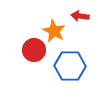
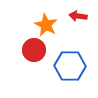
red arrow: moved 2 px left
orange star: moved 8 px left, 6 px up
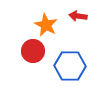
red circle: moved 1 px left, 1 px down
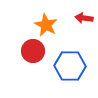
red arrow: moved 6 px right, 2 px down
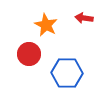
red circle: moved 4 px left, 3 px down
blue hexagon: moved 3 px left, 7 px down
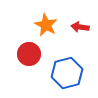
red arrow: moved 4 px left, 9 px down
blue hexagon: rotated 16 degrees counterclockwise
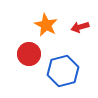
red arrow: rotated 24 degrees counterclockwise
blue hexagon: moved 4 px left, 2 px up
